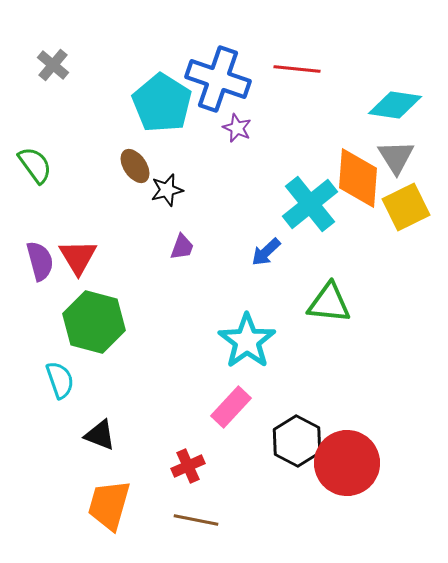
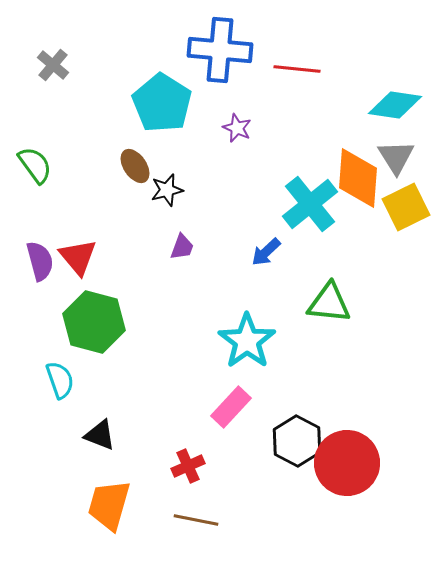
blue cross: moved 2 px right, 29 px up; rotated 14 degrees counterclockwise
red triangle: rotated 9 degrees counterclockwise
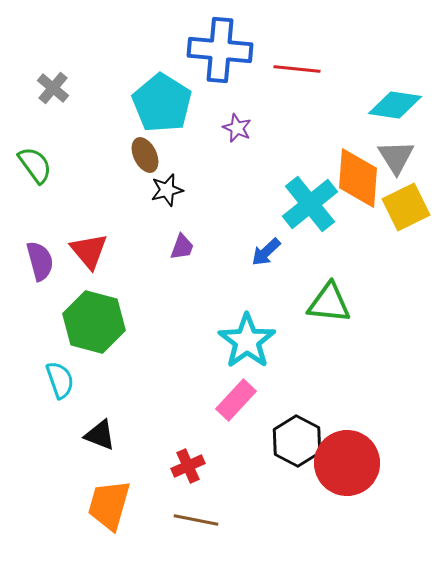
gray cross: moved 23 px down
brown ellipse: moved 10 px right, 11 px up; rotated 8 degrees clockwise
red triangle: moved 11 px right, 6 px up
pink rectangle: moved 5 px right, 7 px up
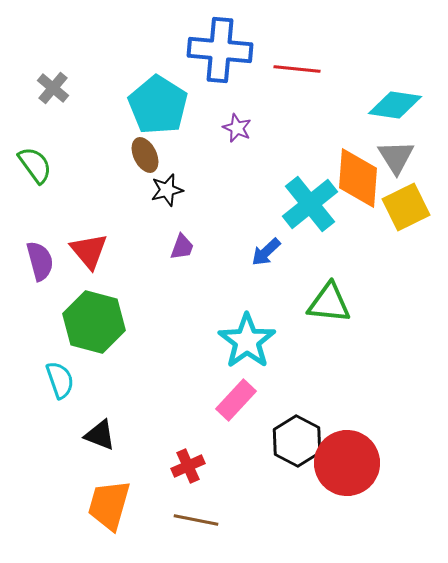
cyan pentagon: moved 4 px left, 2 px down
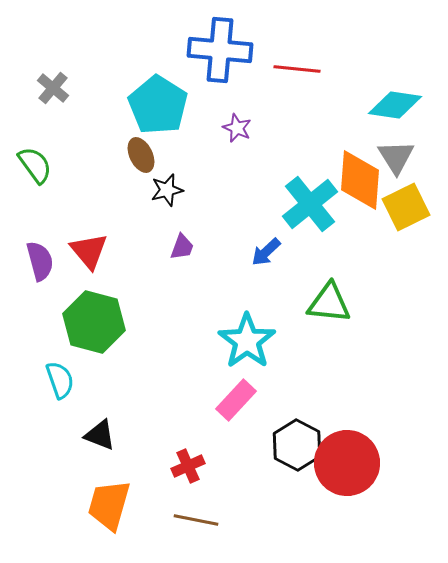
brown ellipse: moved 4 px left
orange diamond: moved 2 px right, 2 px down
black hexagon: moved 4 px down
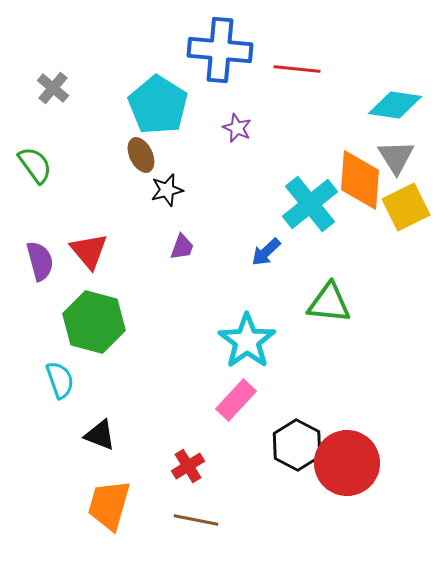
red cross: rotated 8 degrees counterclockwise
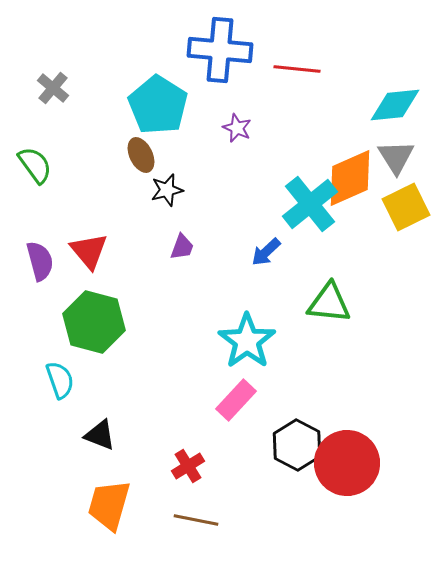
cyan diamond: rotated 14 degrees counterclockwise
orange diamond: moved 10 px left, 2 px up; rotated 62 degrees clockwise
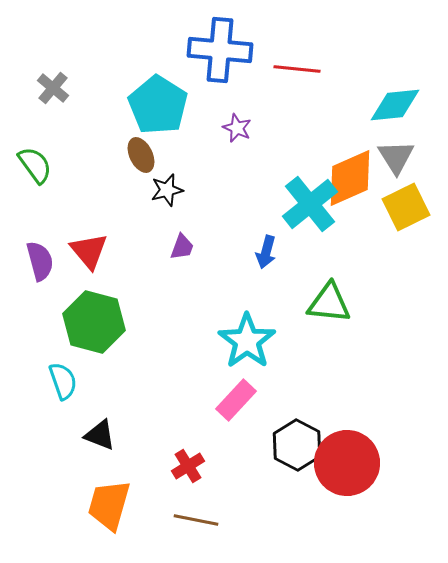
blue arrow: rotated 32 degrees counterclockwise
cyan semicircle: moved 3 px right, 1 px down
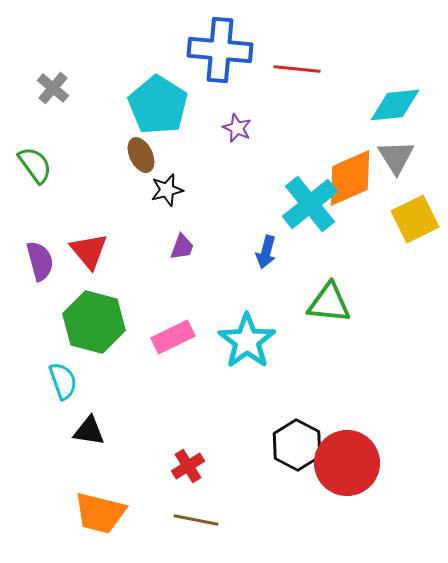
yellow square: moved 9 px right, 12 px down
pink rectangle: moved 63 px left, 63 px up; rotated 21 degrees clockwise
black triangle: moved 11 px left, 4 px up; rotated 12 degrees counterclockwise
orange trapezoid: moved 9 px left, 8 px down; rotated 92 degrees counterclockwise
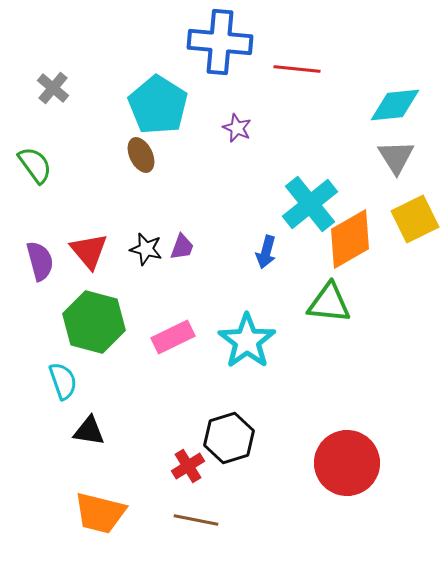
blue cross: moved 8 px up
orange diamond: moved 61 px down; rotated 6 degrees counterclockwise
black star: moved 21 px left, 59 px down; rotated 28 degrees clockwise
black hexagon: moved 68 px left, 7 px up; rotated 15 degrees clockwise
